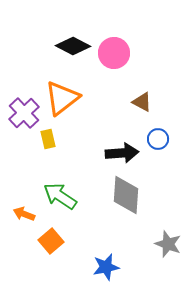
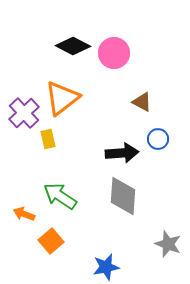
gray diamond: moved 3 px left, 1 px down
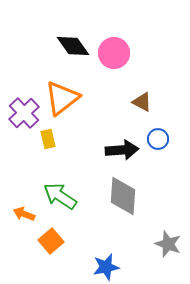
black diamond: rotated 28 degrees clockwise
black arrow: moved 3 px up
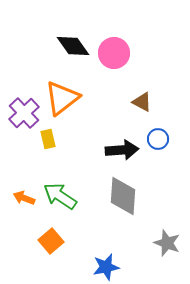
orange arrow: moved 16 px up
gray star: moved 1 px left, 1 px up
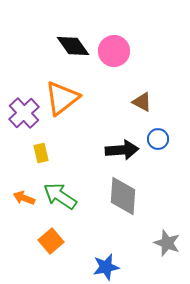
pink circle: moved 2 px up
yellow rectangle: moved 7 px left, 14 px down
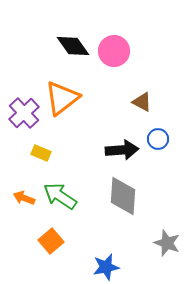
yellow rectangle: rotated 54 degrees counterclockwise
